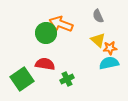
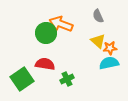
yellow triangle: moved 1 px down
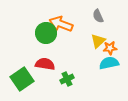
yellow triangle: rotated 35 degrees clockwise
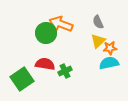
gray semicircle: moved 6 px down
green cross: moved 2 px left, 8 px up
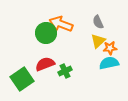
red semicircle: rotated 30 degrees counterclockwise
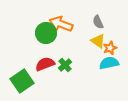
yellow triangle: rotated 42 degrees counterclockwise
orange star: rotated 16 degrees counterclockwise
green cross: moved 6 px up; rotated 16 degrees counterclockwise
green square: moved 2 px down
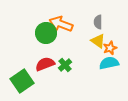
gray semicircle: rotated 24 degrees clockwise
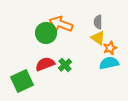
yellow triangle: moved 3 px up
green square: rotated 10 degrees clockwise
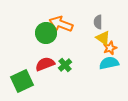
yellow triangle: moved 5 px right
